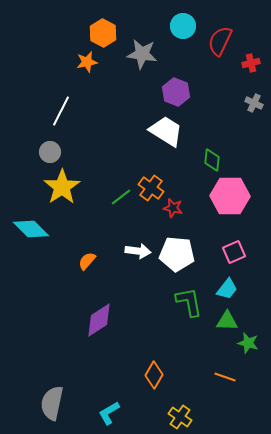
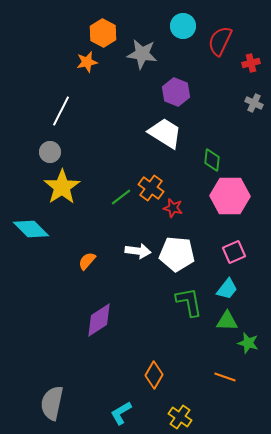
white trapezoid: moved 1 px left, 2 px down
cyan L-shape: moved 12 px right
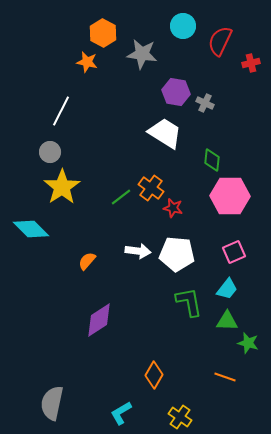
orange star: rotated 25 degrees clockwise
purple hexagon: rotated 12 degrees counterclockwise
gray cross: moved 49 px left
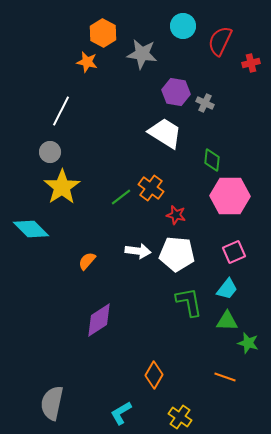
red star: moved 3 px right, 7 px down
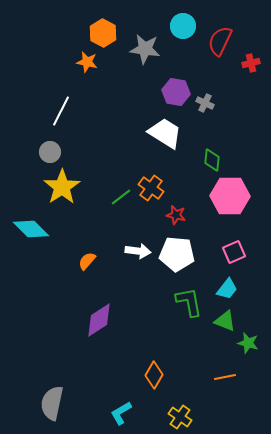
gray star: moved 3 px right, 5 px up
green triangle: moved 2 px left; rotated 20 degrees clockwise
orange line: rotated 30 degrees counterclockwise
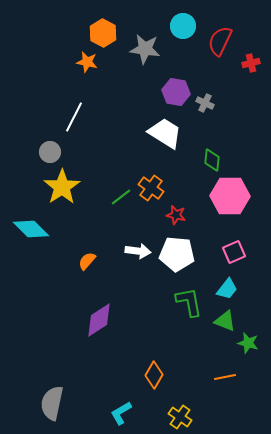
white line: moved 13 px right, 6 px down
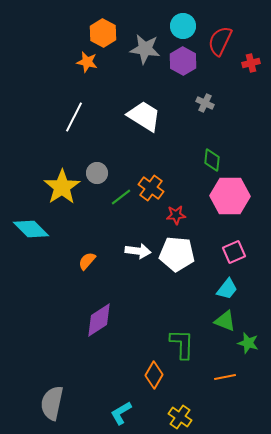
purple hexagon: moved 7 px right, 31 px up; rotated 20 degrees clockwise
white trapezoid: moved 21 px left, 17 px up
gray circle: moved 47 px right, 21 px down
red star: rotated 18 degrees counterclockwise
green L-shape: moved 7 px left, 42 px down; rotated 12 degrees clockwise
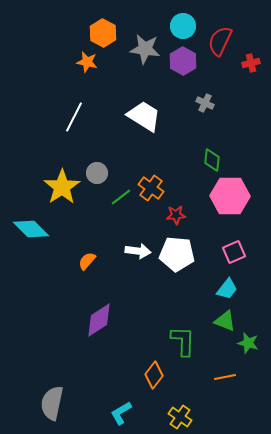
green L-shape: moved 1 px right, 3 px up
orange diamond: rotated 8 degrees clockwise
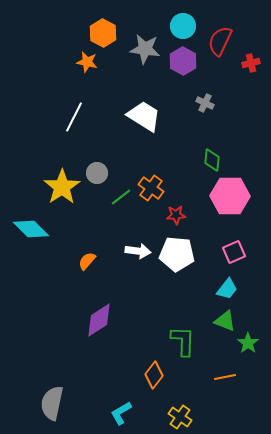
green star: rotated 20 degrees clockwise
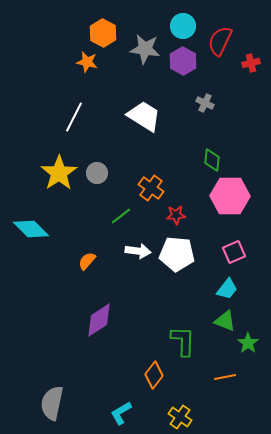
yellow star: moved 3 px left, 14 px up
green line: moved 19 px down
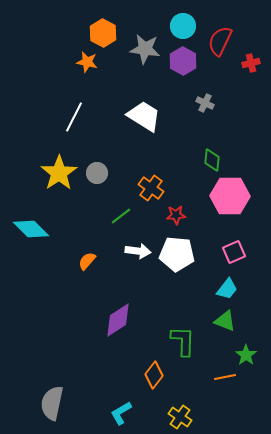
purple diamond: moved 19 px right
green star: moved 2 px left, 12 px down
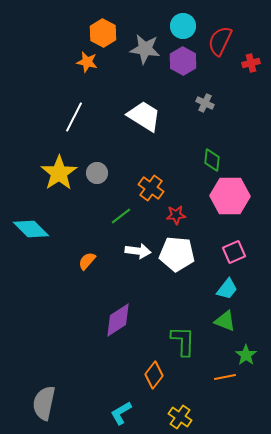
gray semicircle: moved 8 px left
